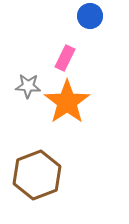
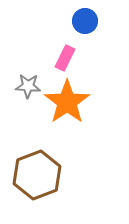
blue circle: moved 5 px left, 5 px down
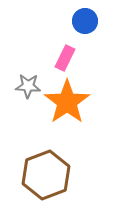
brown hexagon: moved 9 px right
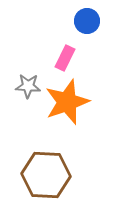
blue circle: moved 2 px right
orange star: rotated 15 degrees clockwise
brown hexagon: rotated 24 degrees clockwise
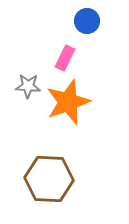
orange star: moved 1 px right
brown hexagon: moved 3 px right, 4 px down
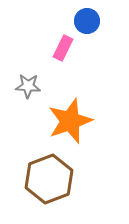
pink rectangle: moved 2 px left, 10 px up
orange star: moved 2 px right, 19 px down
brown hexagon: rotated 24 degrees counterclockwise
